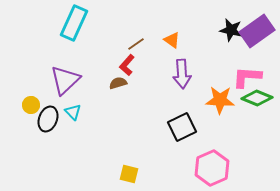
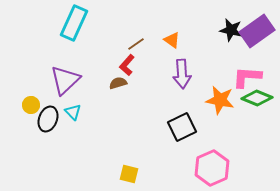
orange star: rotated 8 degrees clockwise
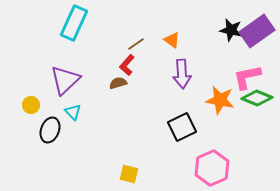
pink L-shape: rotated 16 degrees counterclockwise
black ellipse: moved 2 px right, 11 px down
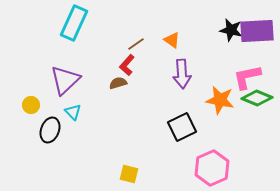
purple rectangle: rotated 32 degrees clockwise
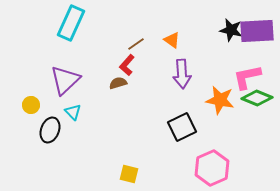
cyan rectangle: moved 3 px left
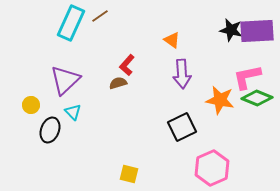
brown line: moved 36 px left, 28 px up
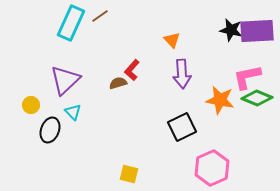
orange triangle: rotated 12 degrees clockwise
red L-shape: moved 5 px right, 5 px down
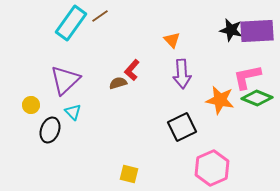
cyan rectangle: rotated 12 degrees clockwise
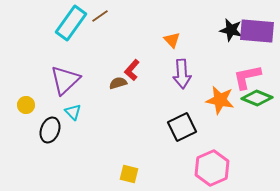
purple rectangle: rotated 8 degrees clockwise
yellow circle: moved 5 px left
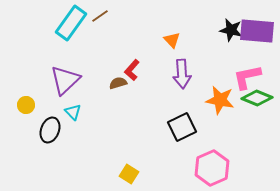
yellow square: rotated 18 degrees clockwise
